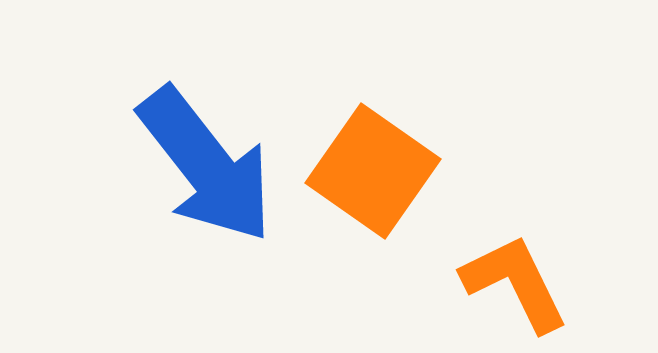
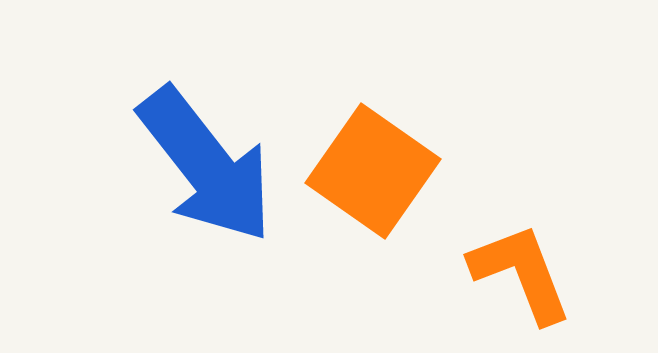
orange L-shape: moved 6 px right, 10 px up; rotated 5 degrees clockwise
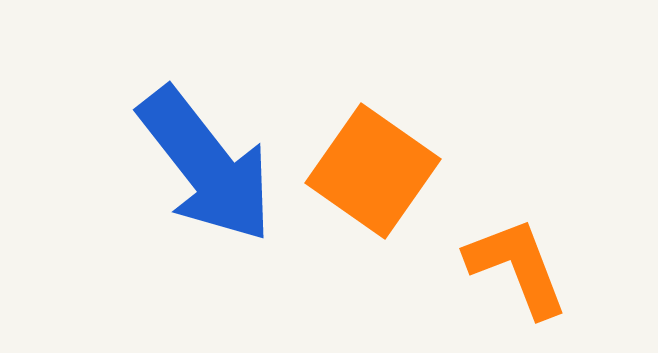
orange L-shape: moved 4 px left, 6 px up
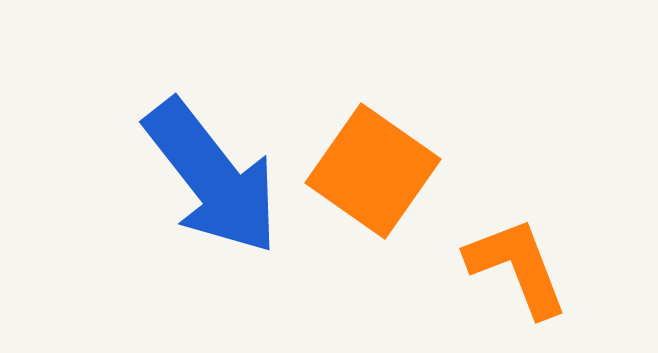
blue arrow: moved 6 px right, 12 px down
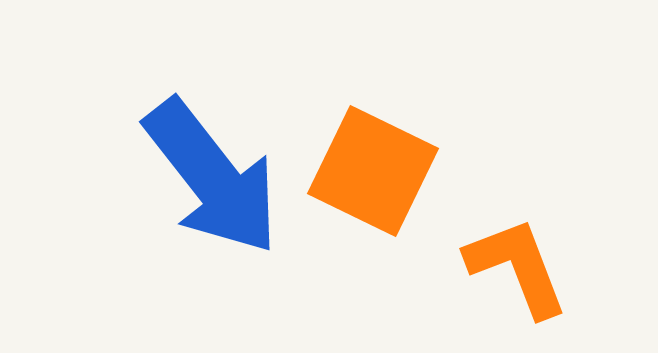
orange square: rotated 9 degrees counterclockwise
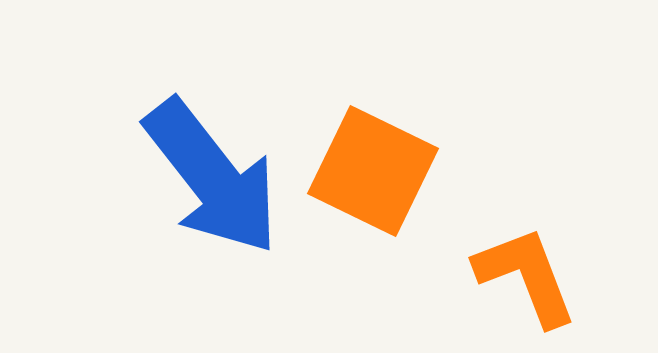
orange L-shape: moved 9 px right, 9 px down
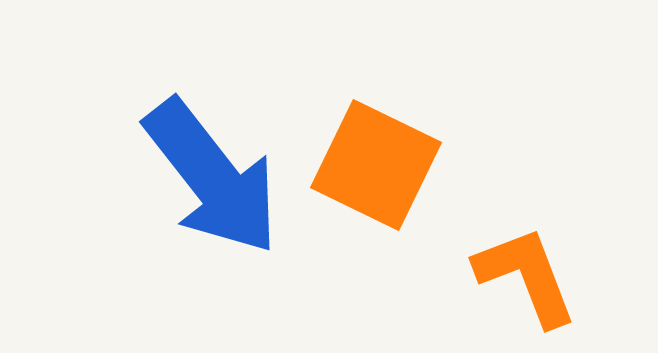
orange square: moved 3 px right, 6 px up
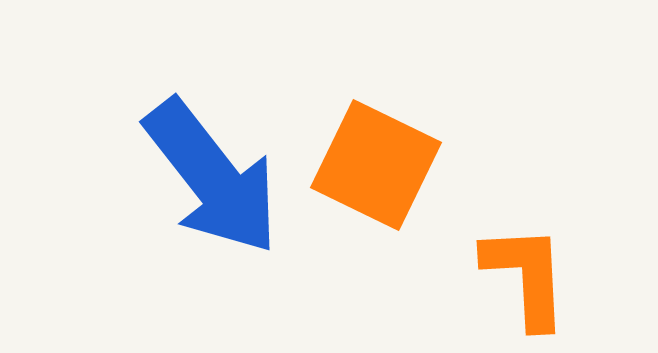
orange L-shape: rotated 18 degrees clockwise
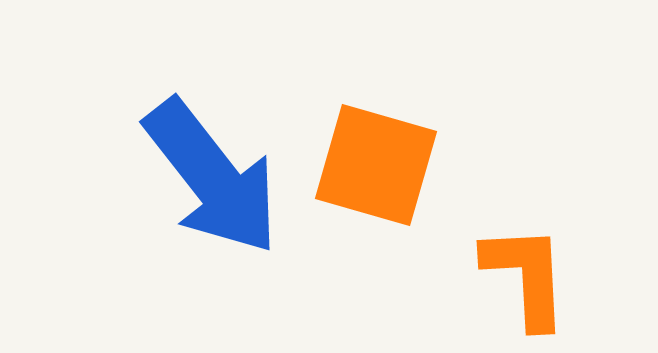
orange square: rotated 10 degrees counterclockwise
